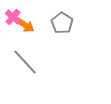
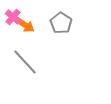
gray pentagon: moved 1 px left
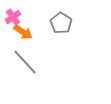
pink cross: rotated 14 degrees clockwise
orange arrow: moved 2 px left, 7 px down
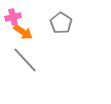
pink cross: rotated 21 degrees clockwise
gray line: moved 2 px up
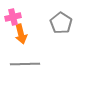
orange arrow: moved 2 px left, 2 px down; rotated 42 degrees clockwise
gray line: moved 4 px down; rotated 48 degrees counterclockwise
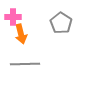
pink cross: rotated 14 degrees clockwise
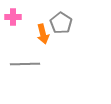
orange arrow: moved 22 px right
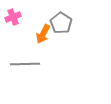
pink cross: rotated 21 degrees counterclockwise
orange arrow: rotated 42 degrees clockwise
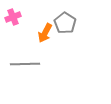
gray pentagon: moved 4 px right
orange arrow: moved 2 px right, 1 px up
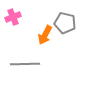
gray pentagon: rotated 20 degrees counterclockwise
orange arrow: moved 2 px down
